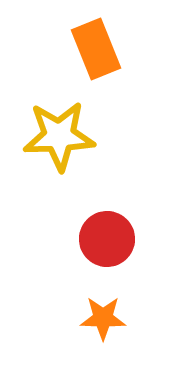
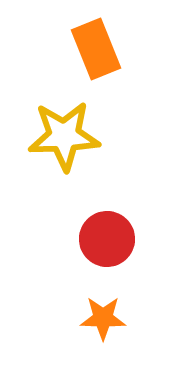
yellow star: moved 5 px right
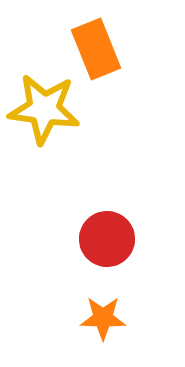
yellow star: moved 20 px left, 27 px up; rotated 10 degrees clockwise
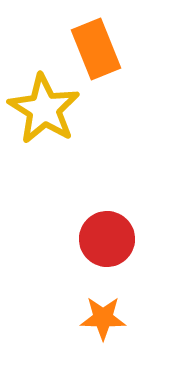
yellow star: rotated 24 degrees clockwise
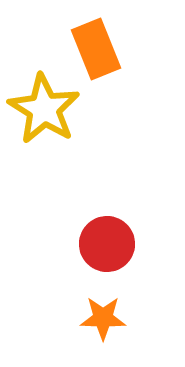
red circle: moved 5 px down
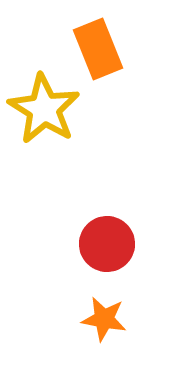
orange rectangle: moved 2 px right
orange star: moved 1 px right, 1 px down; rotated 9 degrees clockwise
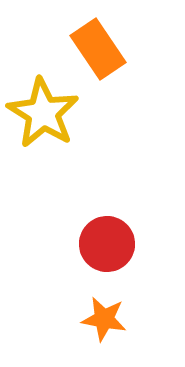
orange rectangle: rotated 12 degrees counterclockwise
yellow star: moved 1 px left, 4 px down
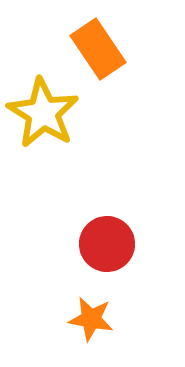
orange star: moved 13 px left
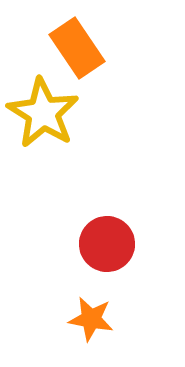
orange rectangle: moved 21 px left, 1 px up
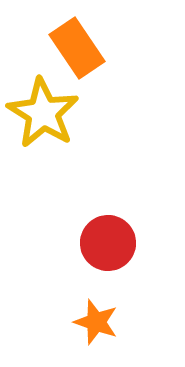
red circle: moved 1 px right, 1 px up
orange star: moved 5 px right, 3 px down; rotated 9 degrees clockwise
